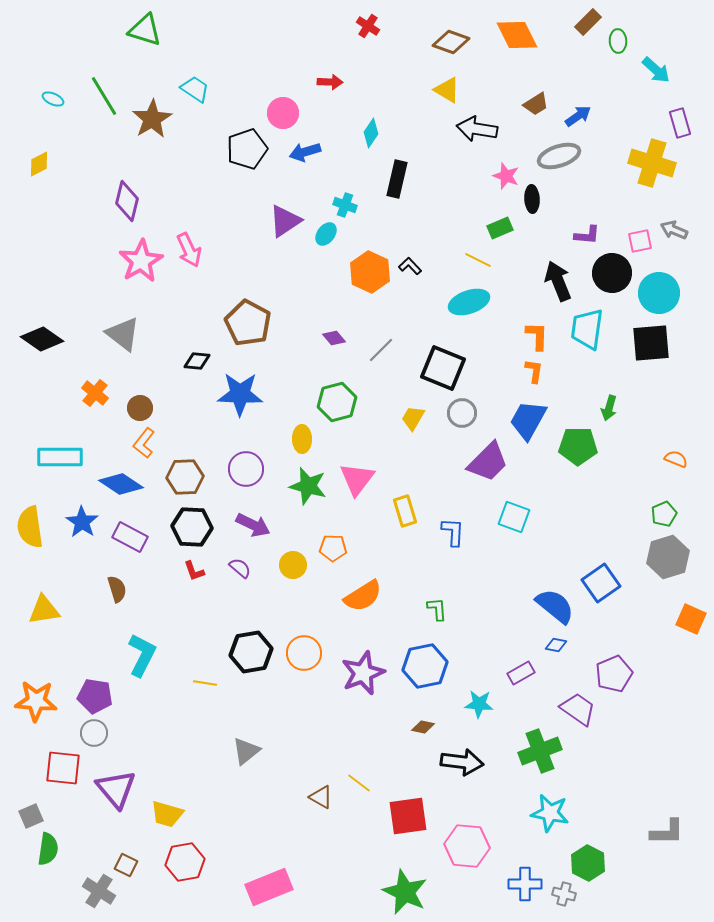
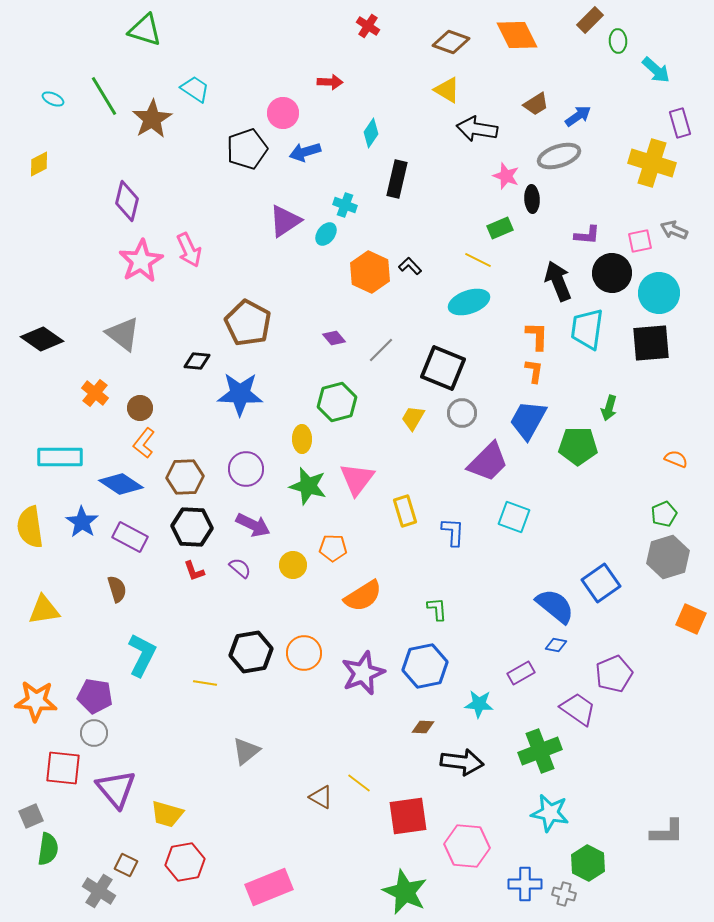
brown rectangle at (588, 22): moved 2 px right, 2 px up
brown diamond at (423, 727): rotated 10 degrees counterclockwise
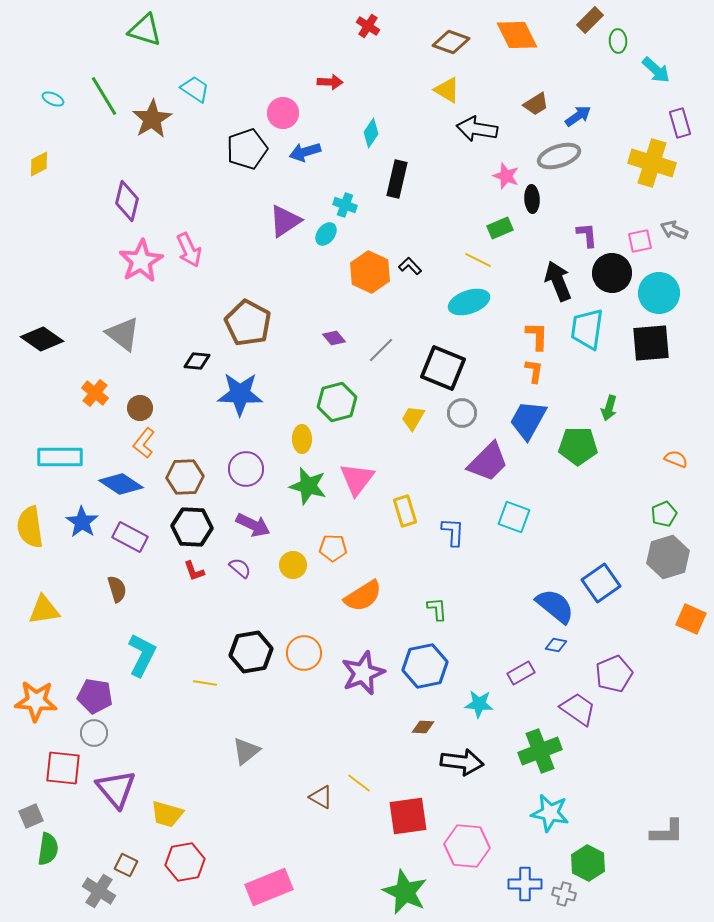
purple L-shape at (587, 235): rotated 100 degrees counterclockwise
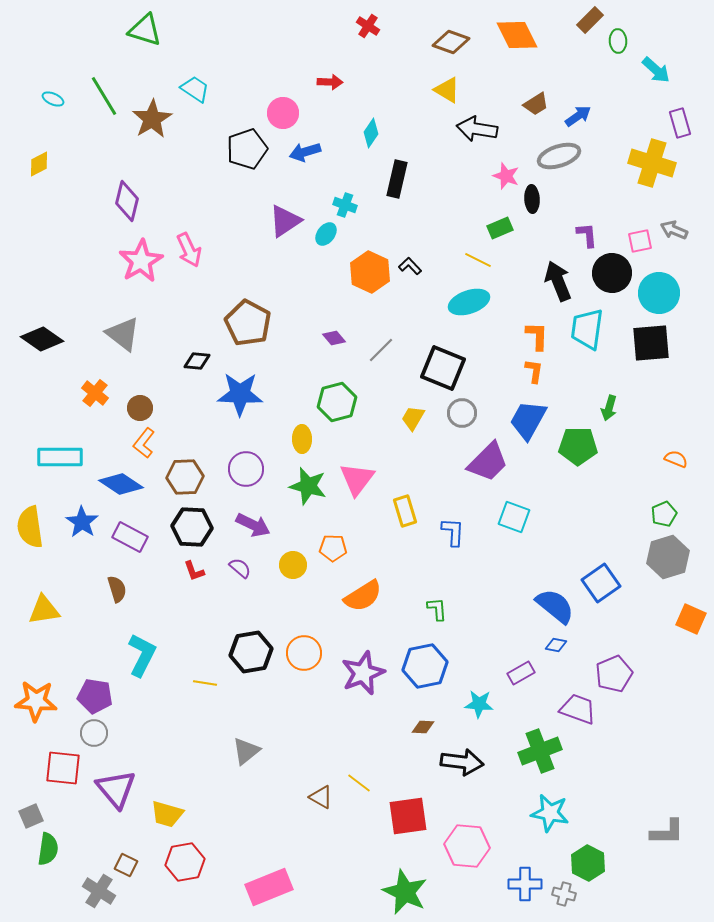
purple trapezoid at (578, 709): rotated 15 degrees counterclockwise
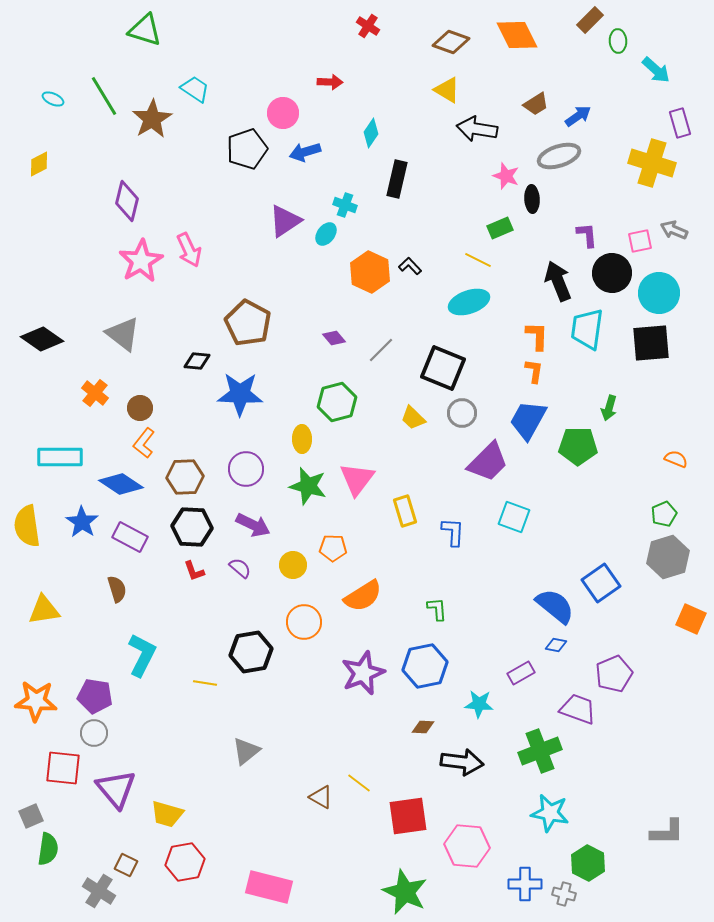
yellow trapezoid at (413, 418): rotated 76 degrees counterclockwise
yellow semicircle at (30, 527): moved 3 px left, 1 px up
orange circle at (304, 653): moved 31 px up
pink rectangle at (269, 887): rotated 36 degrees clockwise
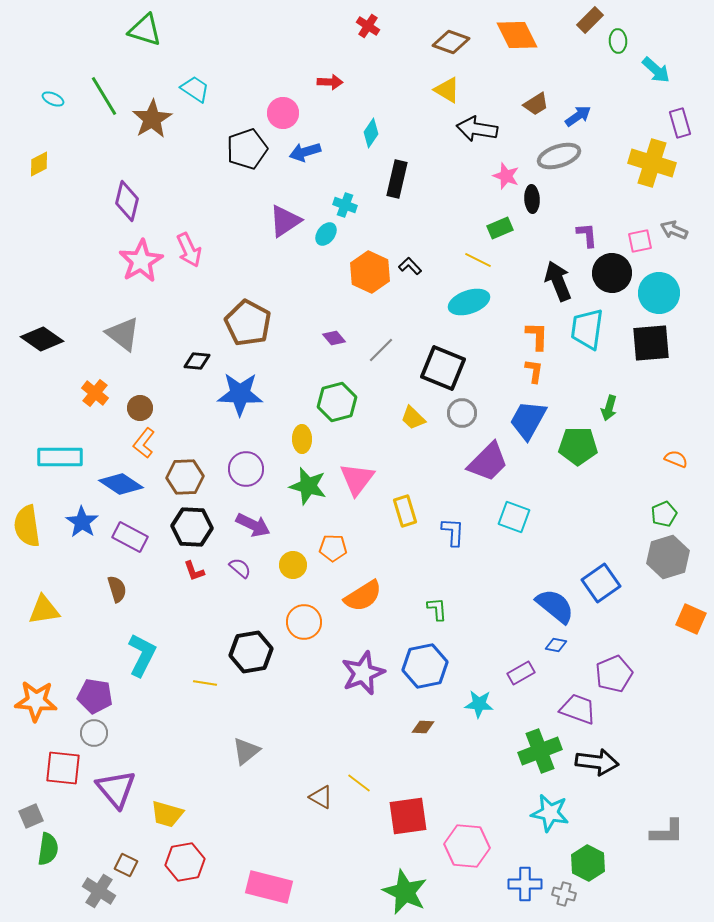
black arrow at (462, 762): moved 135 px right
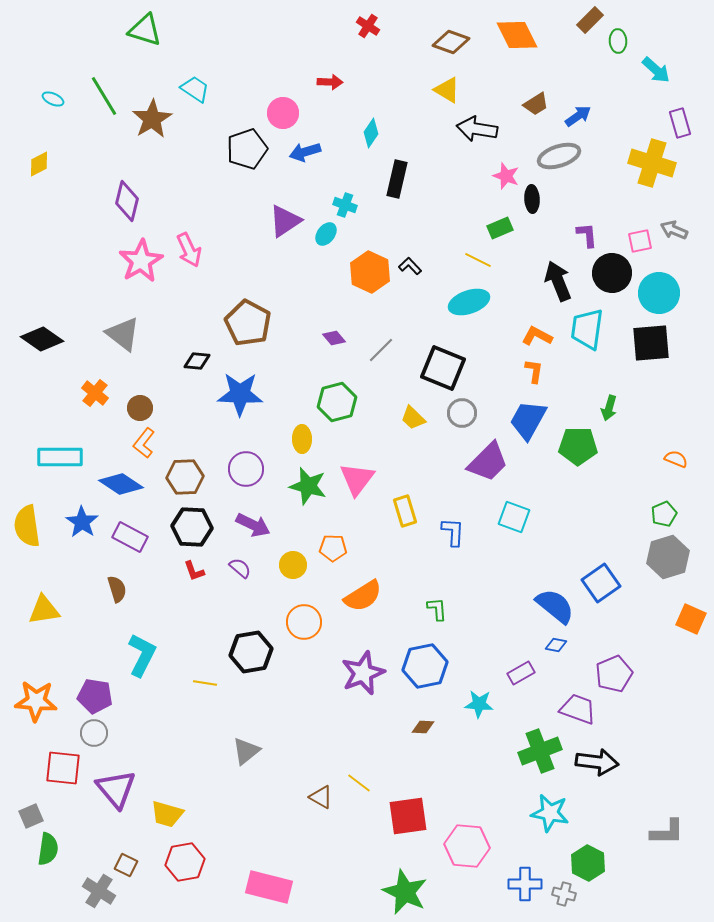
orange L-shape at (537, 336): rotated 64 degrees counterclockwise
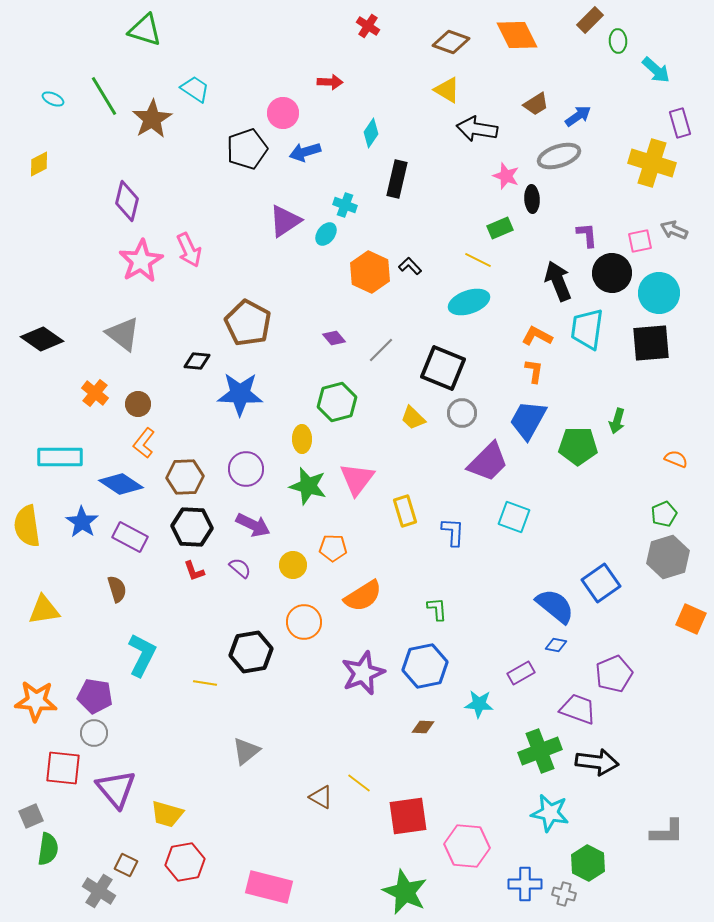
brown circle at (140, 408): moved 2 px left, 4 px up
green arrow at (609, 408): moved 8 px right, 13 px down
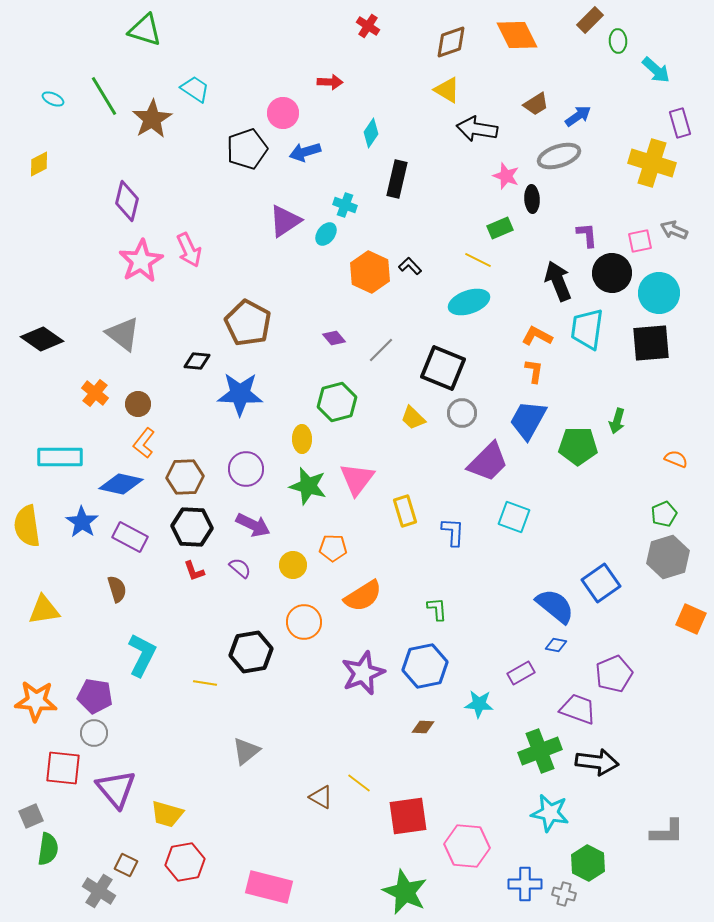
brown diamond at (451, 42): rotated 39 degrees counterclockwise
blue diamond at (121, 484): rotated 21 degrees counterclockwise
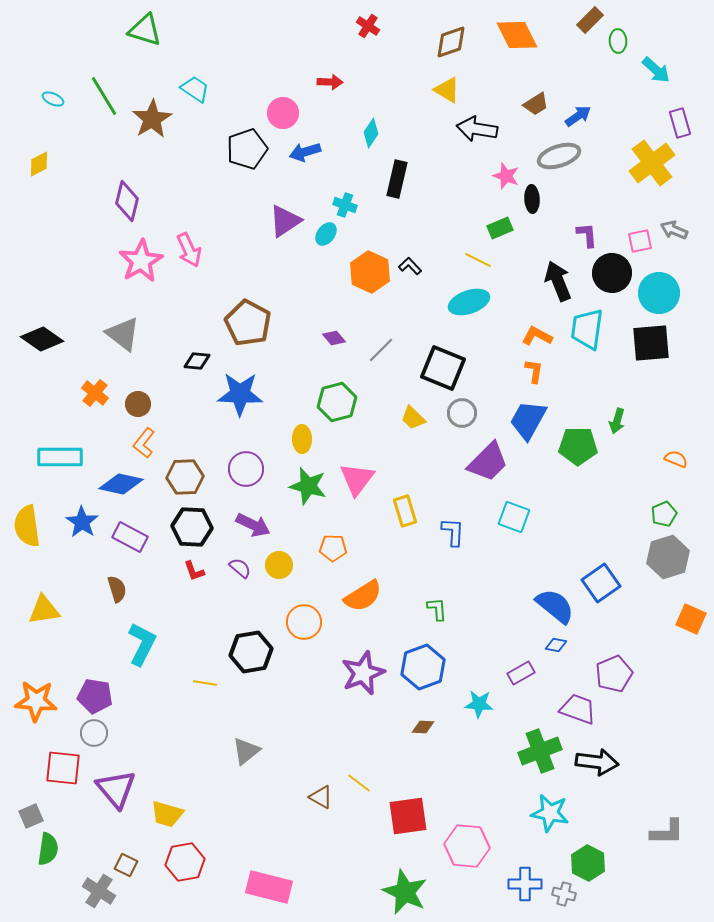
yellow cross at (652, 163): rotated 36 degrees clockwise
yellow circle at (293, 565): moved 14 px left
cyan L-shape at (142, 655): moved 11 px up
blue hexagon at (425, 666): moved 2 px left, 1 px down; rotated 9 degrees counterclockwise
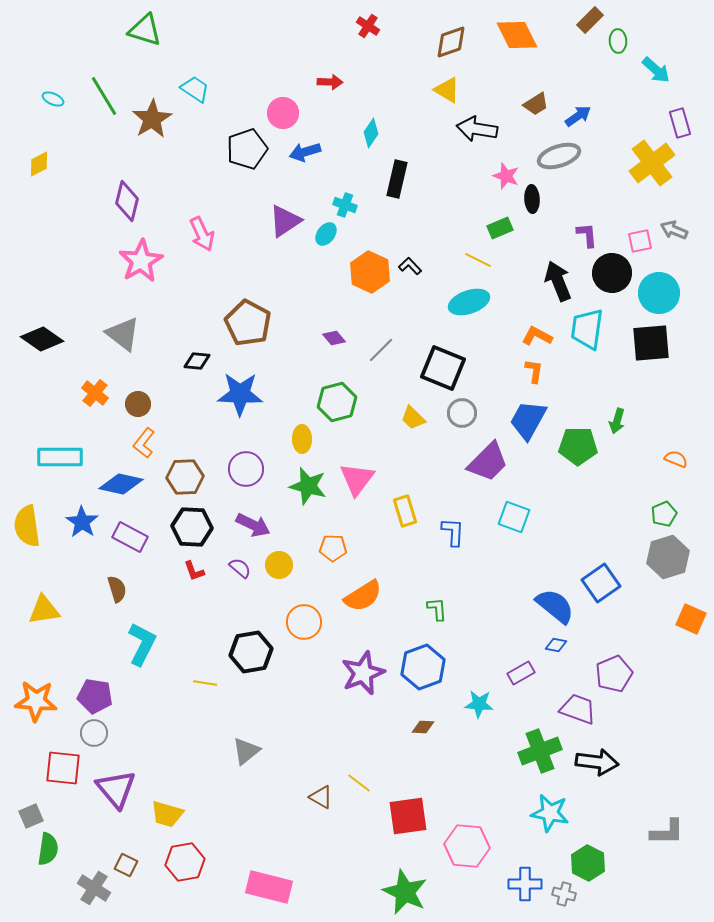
pink arrow at (189, 250): moved 13 px right, 16 px up
gray cross at (99, 891): moved 5 px left, 3 px up
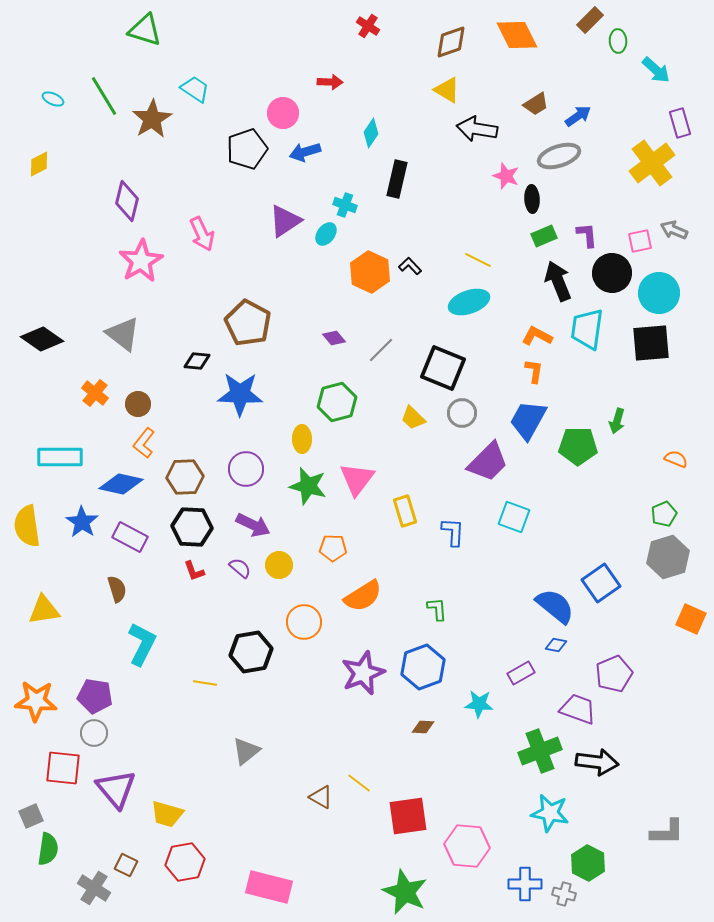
green rectangle at (500, 228): moved 44 px right, 8 px down
